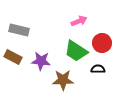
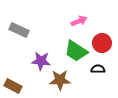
gray rectangle: rotated 12 degrees clockwise
brown rectangle: moved 29 px down
brown star: moved 3 px left
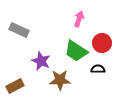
pink arrow: moved 2 px up; rotated 49 degrees counterclockwise
purple star: rotated 18 degrees clockwise
brown rectangle: moved 2 px right; rotated 54 degrees counterclockwise
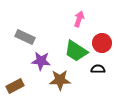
gray rectangle: moved 6 px right, 7 px down
purple star: rotated 18 degrees counterclockwise
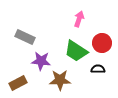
brown rectangle: moved 3 px right, 3 px up
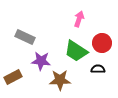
brown rectangle: moved 5 px left, 6 px up
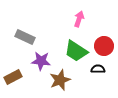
red circle: moved 2 px right, 3 px down
brown star: rotated 20 degrees counterclockwise
